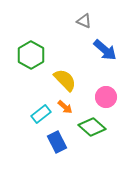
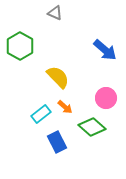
gray triangle: moved 29 px left, 8 px up
green hexagon: moved 11 px left, 9 px up
yellow semicircle: moved 7 px left, 3 px up
pink circle: moved 1 px down
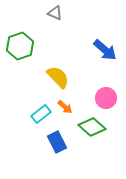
green hexagon: rotated 12 degrees clockwise
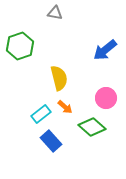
gray triangle: rotated 14 degrees counterclockwise
blue arrow: rotated 100 degrees clockwise
yellow semicircle: moved 1 px right, 1 px down; rotated 30 degrees clockwise
blue rectangle: moved 6 px left, 1 px up; rotated 15 degrees counterclockwise
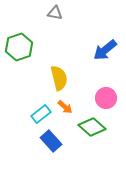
green hexagon: moved 1 px left, 1 px down
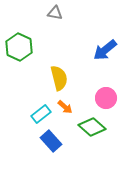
green hexagon: rotated 16 degrees counterclockwise
